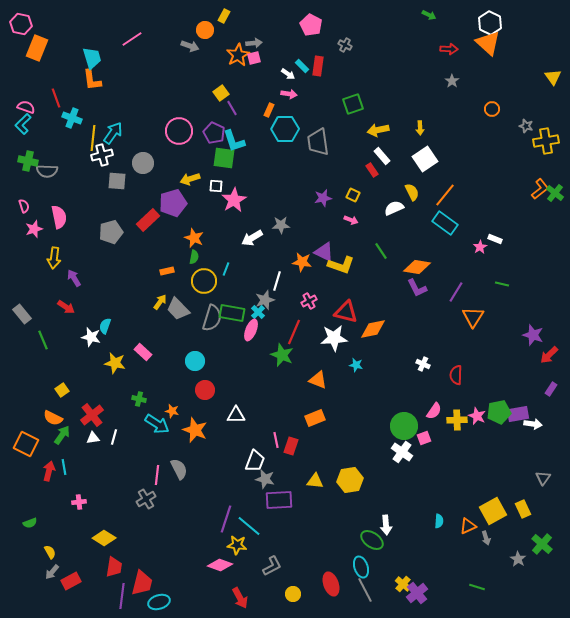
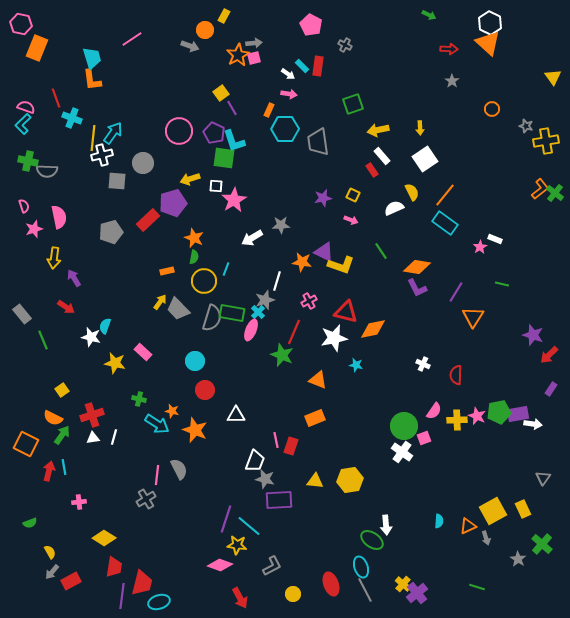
white star at (334, 338): rotated 8 degrees counterclockwise
red cross at (92, 415): rotated 20 degrees clockwise
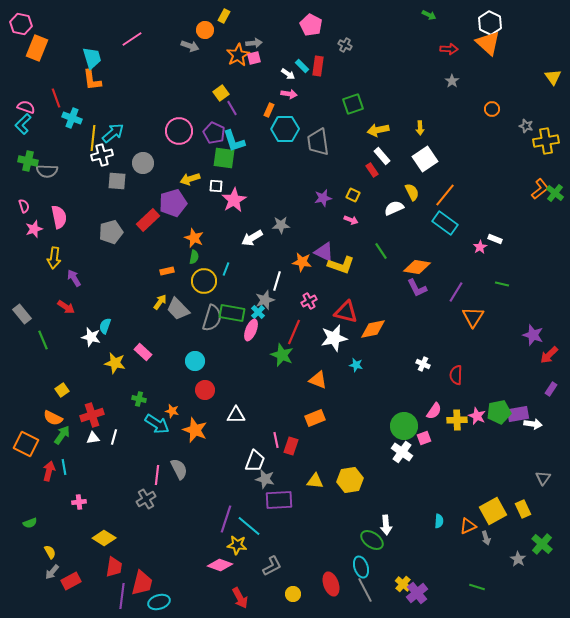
cyan arrow at (113, 133): rotated 15 degrees clockwise
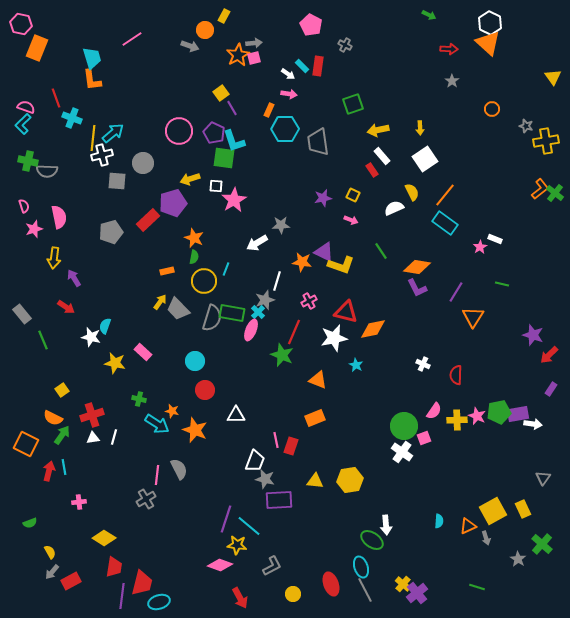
white arrow at (252, 238): moved 5 px right, 5 px down
cyan star at (356, 365): rotated 16 degrees clockwise
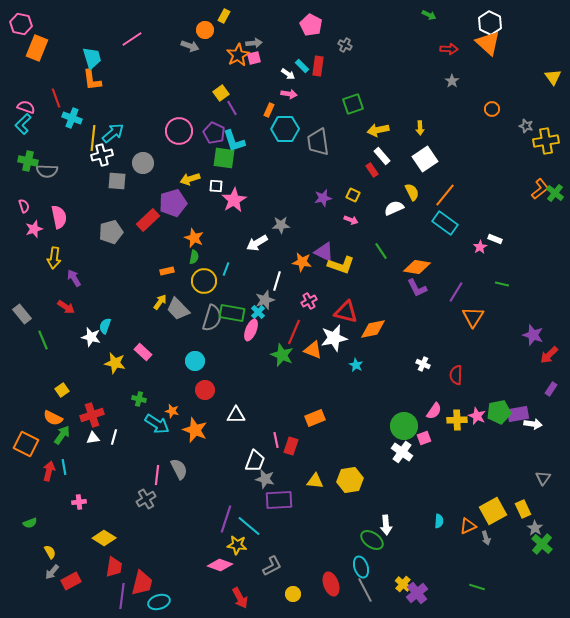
orange triangle at (318, 380): moved 5 px left, 30 px up
gray star at (518, 559): moved 17 px right, 31 px up
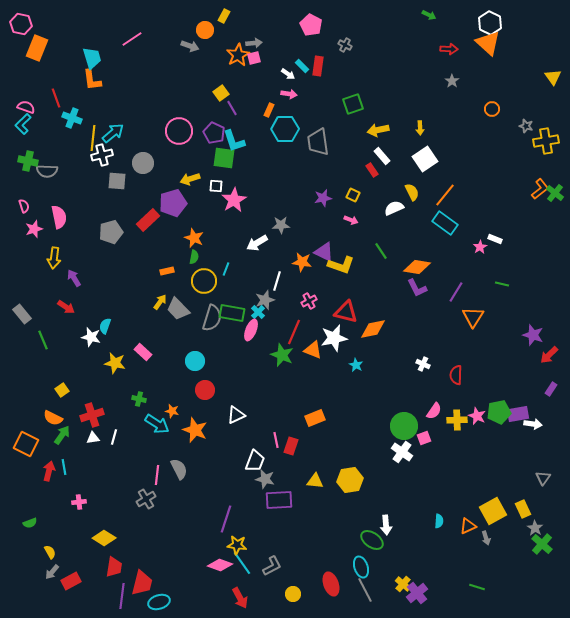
white triangle at (236, 415): rotated 24 degrees counterclockwise
cyan line at (249, 526): moved 7 px left, 37 px down; rotated 15 degrees clockwise
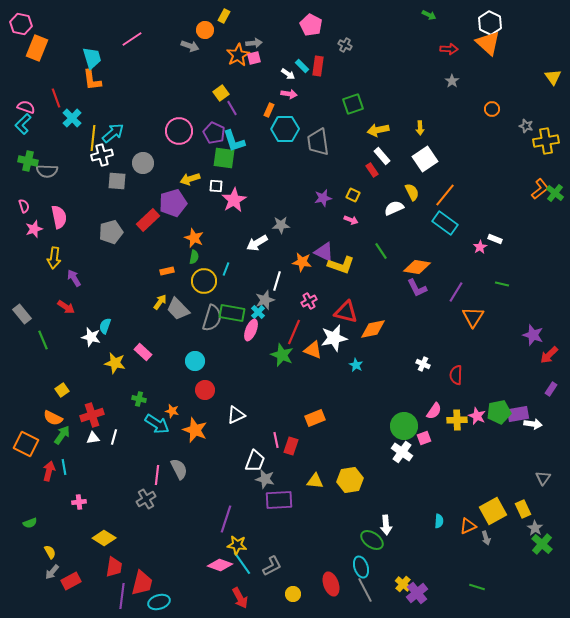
cyan cross at (72, 118): rotated 24 degrees clockwise
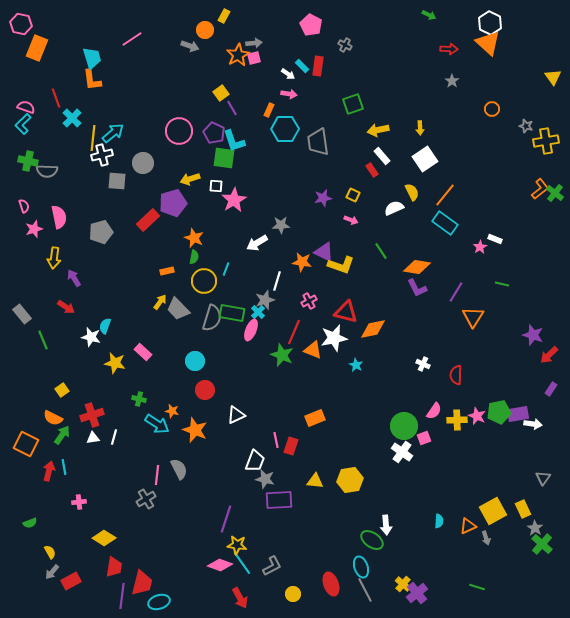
gray pentagon at (111, 232): moved 10 px left
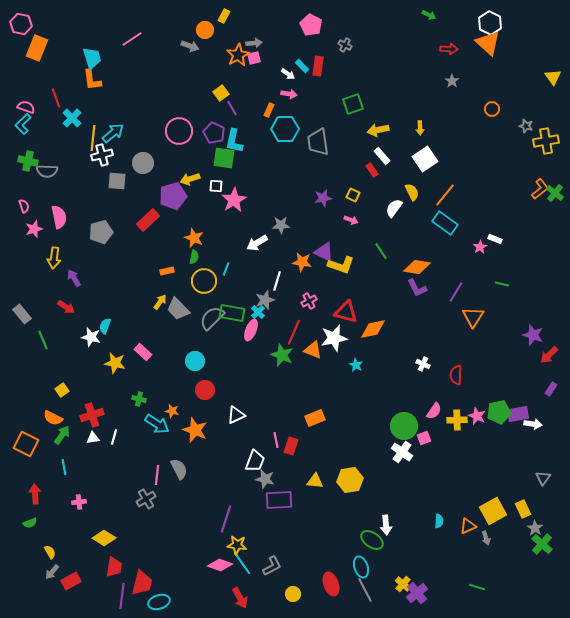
cyan L-shape at (234, 141): rotated 30 degrees clockwise
purple pentagon at (173, 203): moved 7 px up
white semicircle at (394, 208): rotated 30 degrees counterclockwise
gray semicircle at (212, 318): rotated 152 degrees counterclockwise
red arrow at (49, 471): moved 14 px left, 23 px down; rotated 18 degrees counterclockwise
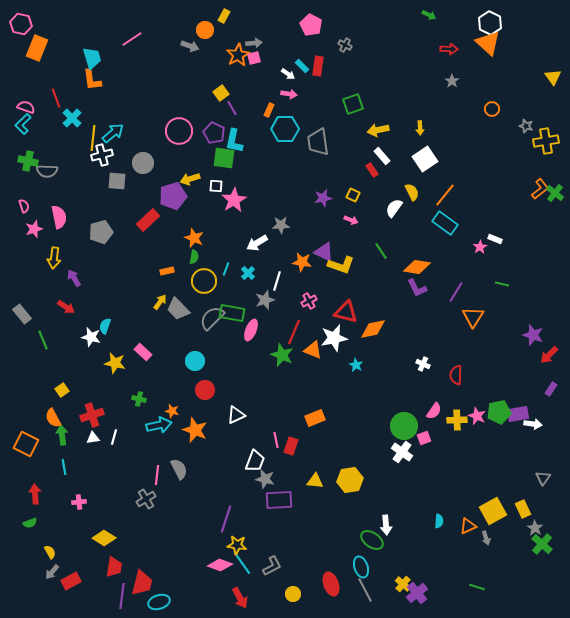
cyan cross at (258, 312): moved 10 px left, 39 px up
orange semicircle at (53, 418): rotated 36 degrees clockwise
cyan arrow at (157, 424): moved 2 px right, 1 px down; rotated 45 degrees counterclockwise
green arrow at (62, 435): rotated 42 degrees counterclockwise
